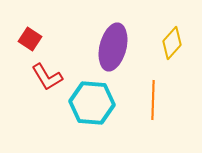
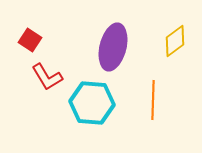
red square: moved 1 px down
yellow diamond: moved 3 px right, 2 px up; rotated 12 degrees clockwise
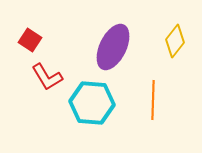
yellow diamond: rotated 16 degrees counterclockwise
purple ellipse: rotated 12 degrees clockwise
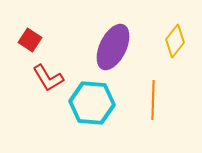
red L-shape: moved 1 px right, 1 px down
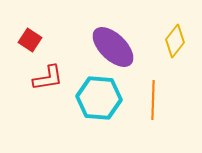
purple ellipse: rotated 72 degrees counterclockwise
red L-shape: rotated 68 degrees counterclockwise
cyan hexagon: moved 7 px right, 5 px up
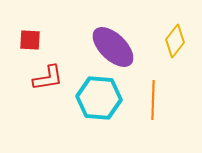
red square: rotated 30 degrees counterclockwise
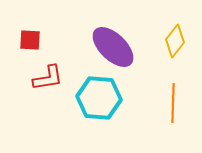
orange line: moved 20 px right, 3 px down
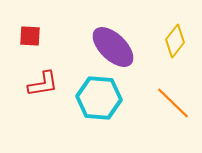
red square: moved 4 px up
red L-shape: moved 5 px left, 6 px down
orange line: rotated 48 degrees counterclockwise
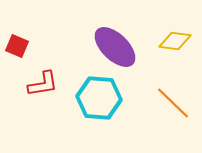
red square: moved 13 px left, 10 px down; rotated 20 degrees clockwise
yellow diamond: rotated 60 degrees clockwise
purple ellipse: moved 2 px right
